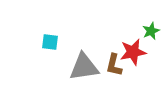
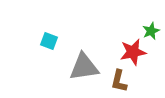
cyan square: moved 1 px left, 1 px up; rotated 12 degrees clockwise
brown L-shape: moved 5 px right, 16 px down
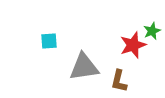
green star: moved 1 px right
cyan square: rotated 24 degrees counterclockwise
red star: moved 7 px up; rotated 8 degrees counterclockwise
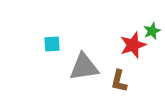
cyan square: moved 3 px right, 3 px down
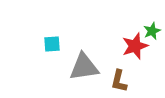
red star: moved 2 px right, 1 px down
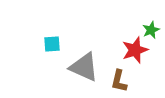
green star: moved 1 px left, 1 px up
red star: moved 4 px down
gray triangle: rotated 32 degrees clockwise
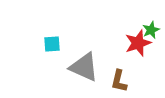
red star: moved 3 px right, 7 px up
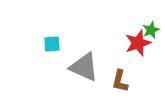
brown L-shape: moved 1 px right
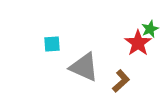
green star: moved 1 px left, 1 px up
red star: rotated 16 degrees counterclockwise
brown L-shape: moved 1 px right; rotated 145 degrees counterclockwise
